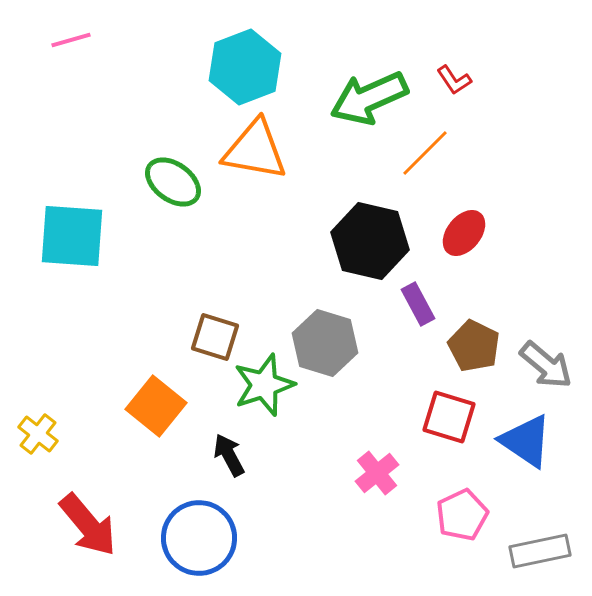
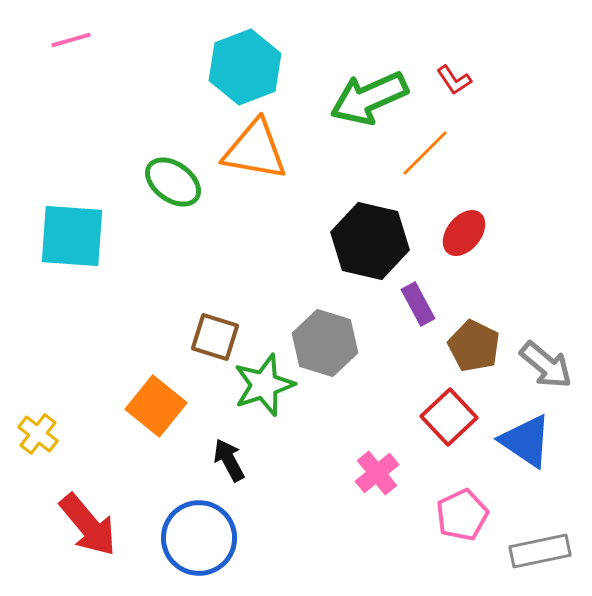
red square: rotated 30 degrees clockwise
black arrow: moved 5 px down
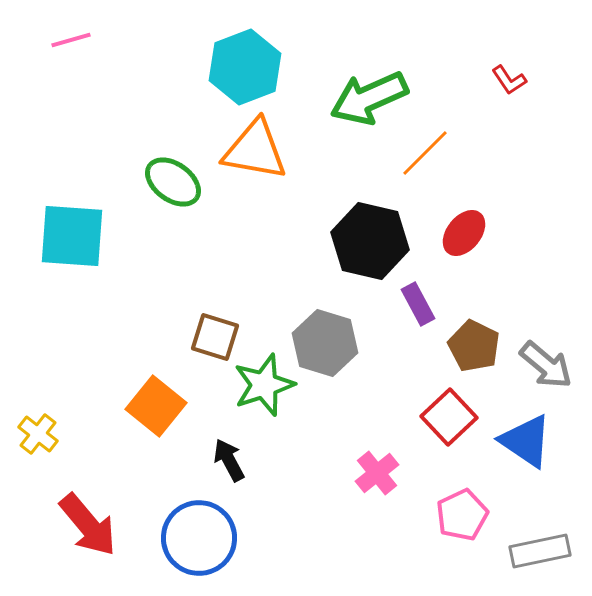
red L-shape: moved 55 px right
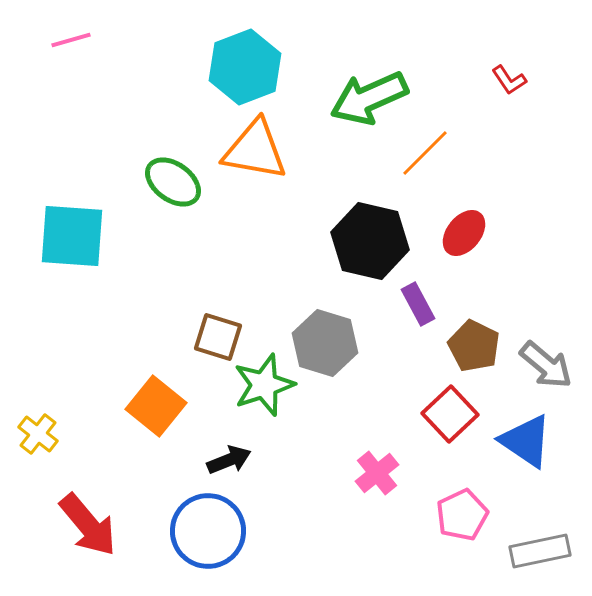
brown square: moved 3 px right
red square: moved 1 px right, 3 px up
black arrow: rotated 96 degrees clockwise
blue circle: moved 9 px right, 7 px up
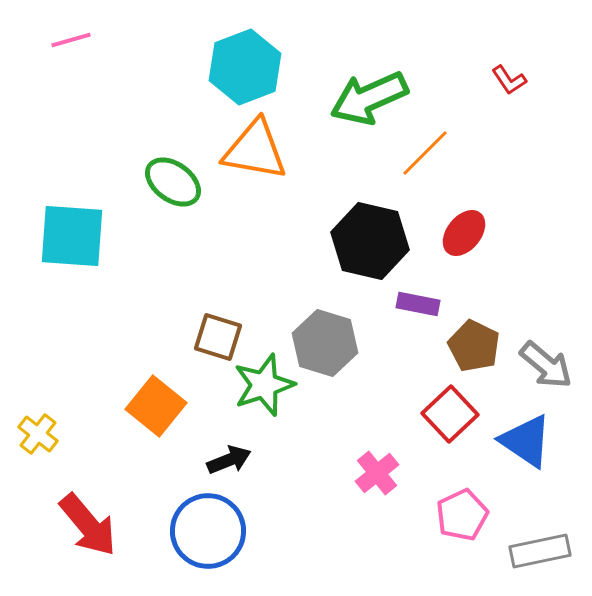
purple rectangle: rotated 51 degrees counterclockwise
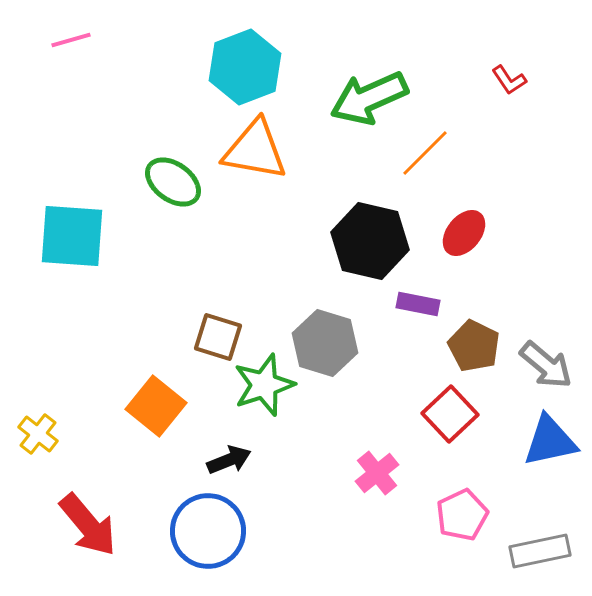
blue triangle: moved 24 px right; rotated 46 degrees counterclockwise
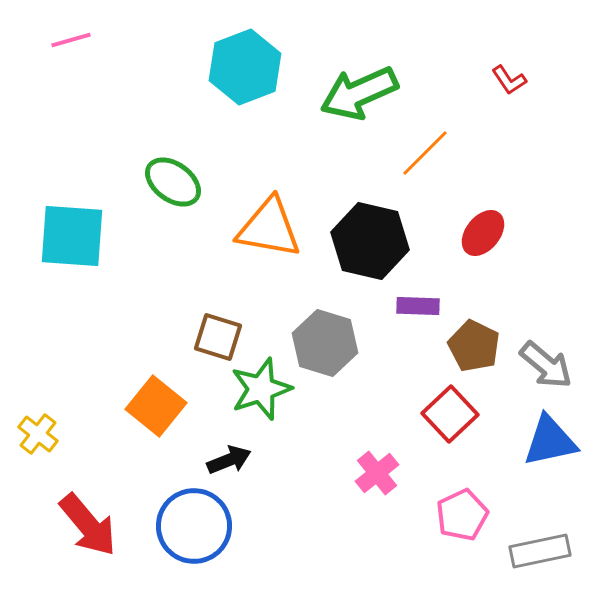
green arrow: moved 10 px left, 5 px up
orange triangle: moved 14 px right, 78 px down
red ellipse: moved 19 px right
purple rectangle: moved 2 px down; rotated 9 degrees counterclockwise
green star: moved 3 px left, 4 px down
blue circle: moved 14 px left, 5 px up
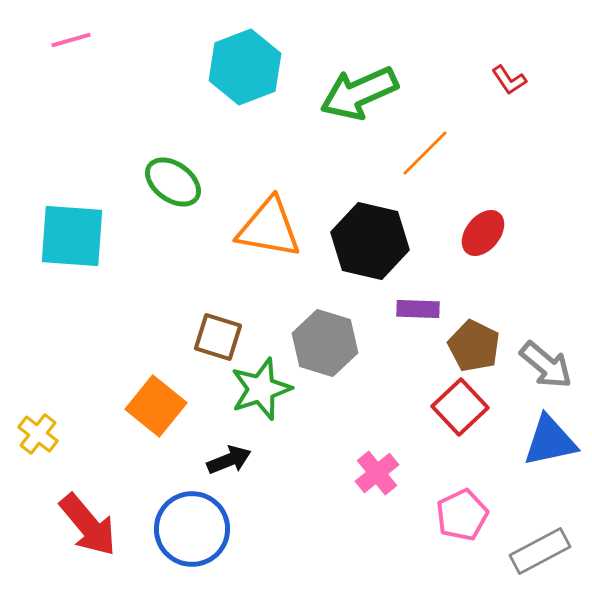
purple rectangle: moved 3 px down
red square: moved 10 px right, 7 px up
blue circle: moved 2 px left, 3 px down
gray rectangle: rotated 16 degrees counterclockwise
